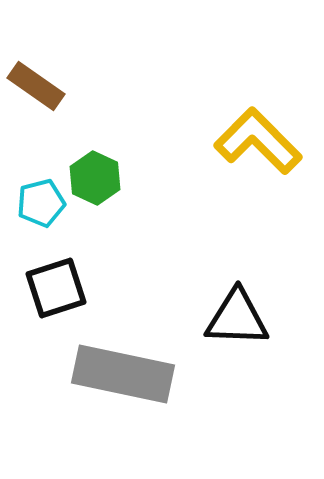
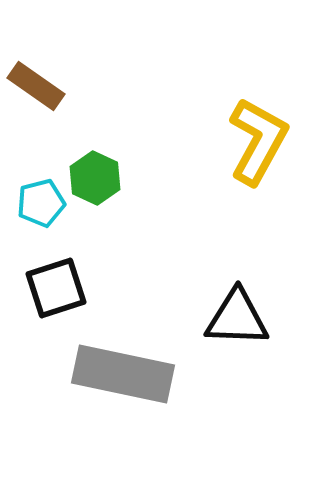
yellow L-shape: rotated 74 degrees clockwise
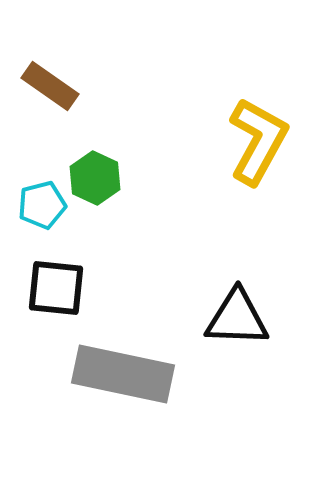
brown rectangle: moved 14 px right
cyan pentagon: moved 1 px right, 2 px down
black square: rotated 24 degrees clockwise
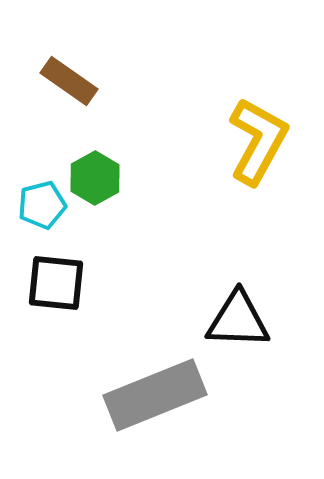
brown rectangle: moved 19 px right, 5 px up
green hexagon: rotated 6 degrees clockwise
black square: moved 5 px up
black triangle: moved 1 px right, 2 px down
gray rectangle: moved 32 px right, 21 px down; rotated 34 degrees counterclockwise
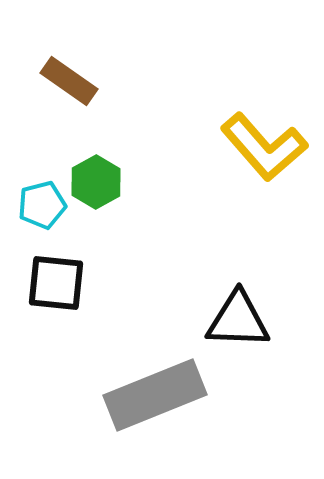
yellow L-shape: moved 6 px right, 6 px down; rotated 110 degrees clockwise
green hexagon: moved 1 px right, 4 px down
